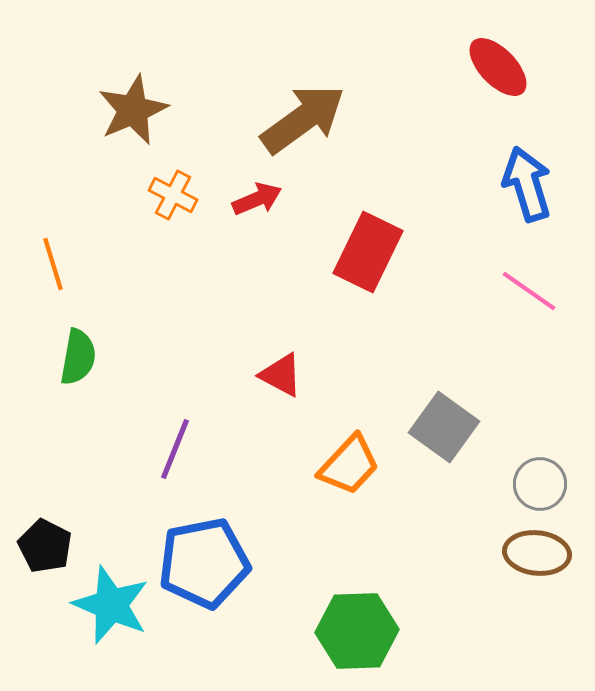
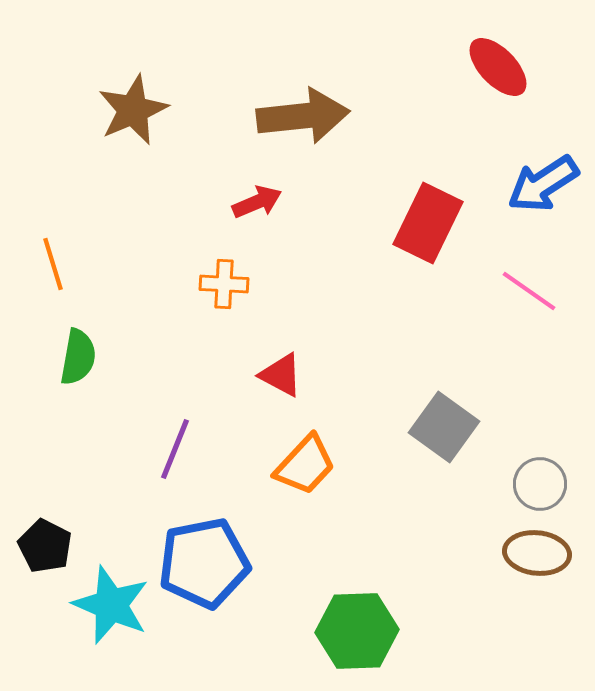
brown arrow: moved 3 px up; rotated 30 degrees clockwise
blue arrow: moved 16 px right; rotated 106 degrees counterclockwise
orange cross: moved 51 px right, 89 px down; rotated 24 degrees counterclockwise
red arrow: moved 3 px down
red rectangle: moved 60 px right, 29 px up
orange trapezoid: moved 44 px left
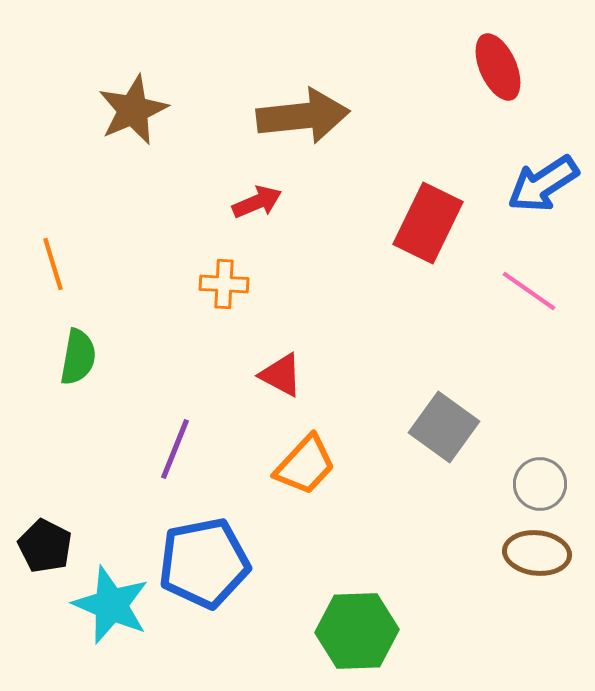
red ellipse: rotated 20 degrees clockwise
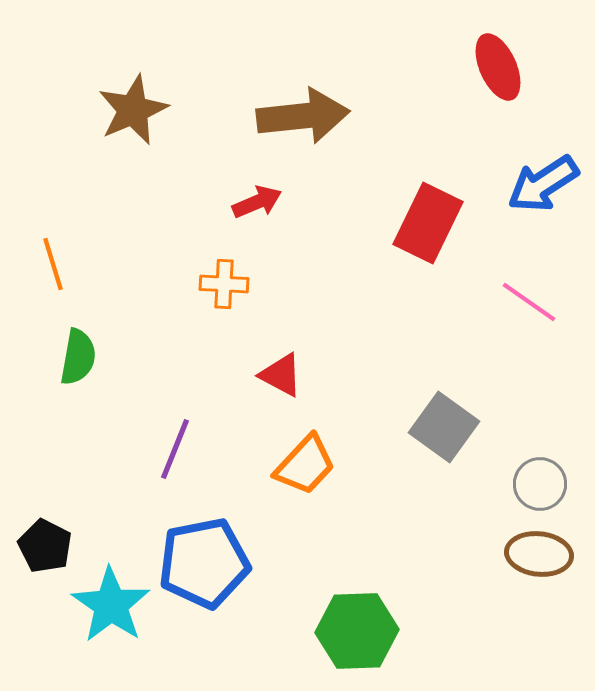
pink line: moved 11 px down
brown ellipse: moved 2 px right, 1 px down
cyan star: rotated 12 degrees clockwise
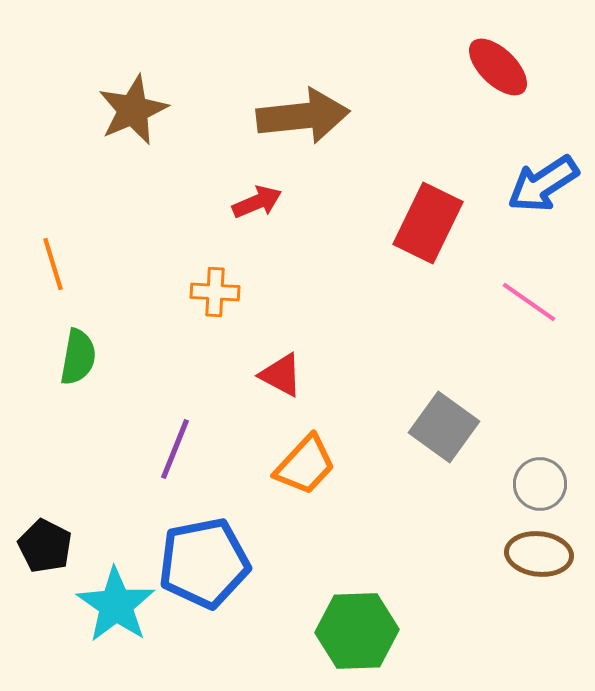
red ellipse: rotated 22 degrees counterclockwise
orange cross: moved 9 px left, 8 px down
cyan star: moved 5 px right
